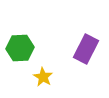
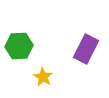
green hexagon: moved 1 px left, 2 px up
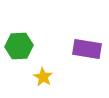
purple rectangle: moved 1 px right; rotated 72 degrees clockwise
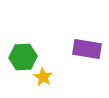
green hexagon: moved 4 px right, 11 px down
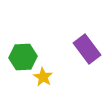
purple rectangle: rotated 44 degrees clockwise
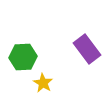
yellow star: moved 6 px down
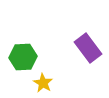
purple rectangle: moved 1 px right, 1 px up
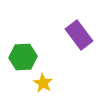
purple rectangle: moved 9 px left, 13 px up
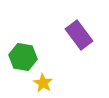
green hexagon: rotated 12 degrees clockwise
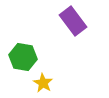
purple rectangle: moved 6 px left, 14 px up
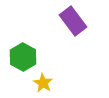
green hexagon: rotated 20 degrees clockwise
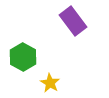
yellow star: moved 7 px right
